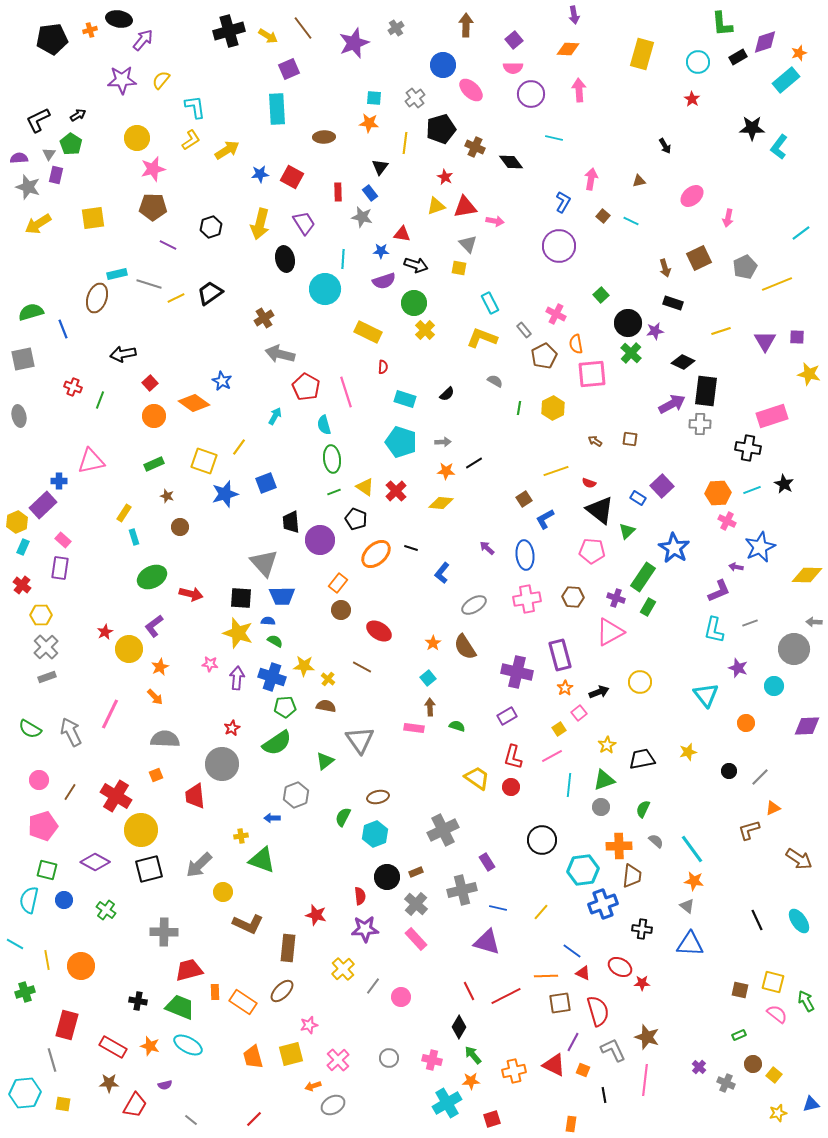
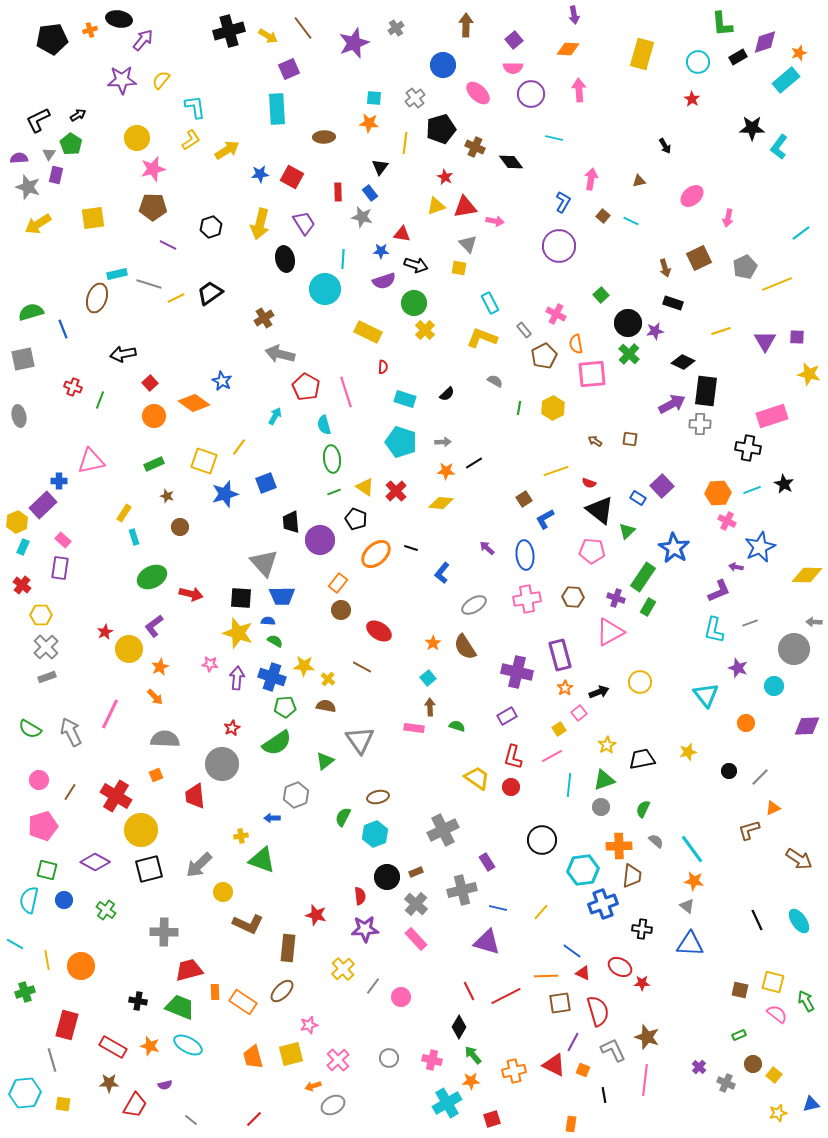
pink ellipse at (471, 90): moved 7 px right, 3 px down
green cross at (631, 353): moved 2 px left, 1 px down
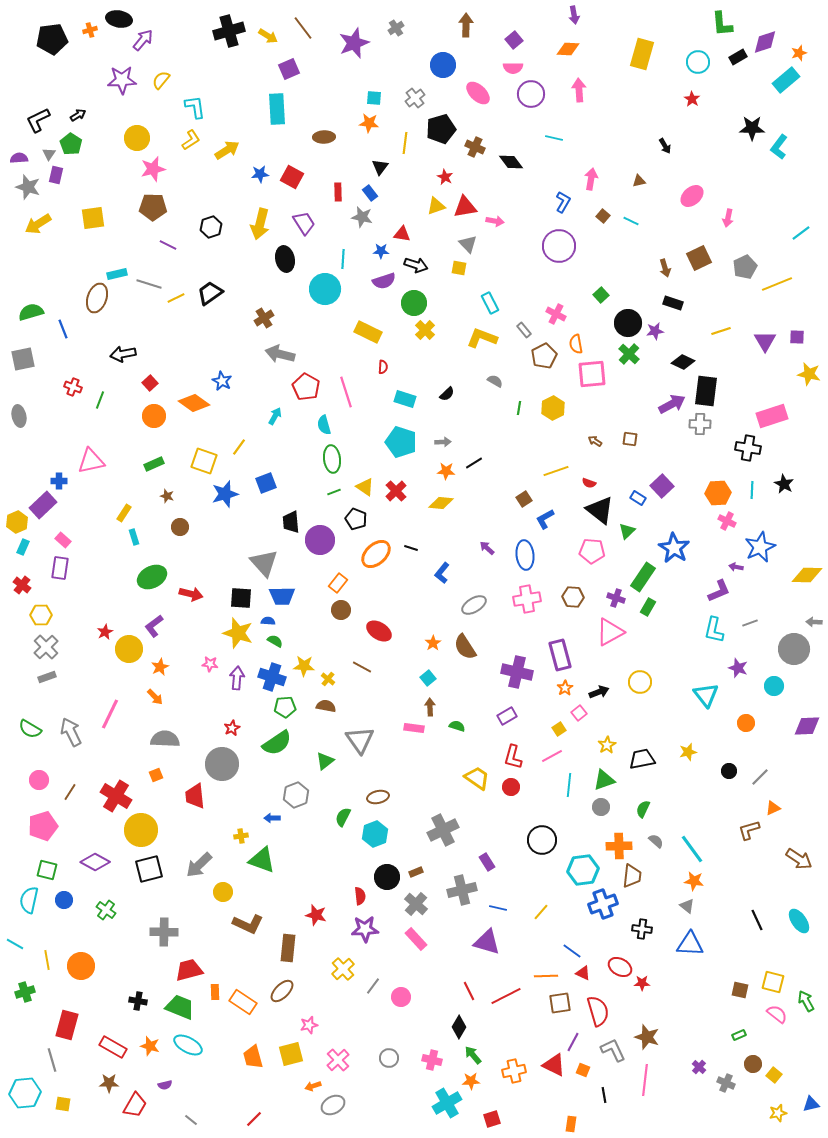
cyan line at (752, 490): rotated 66 degrees counterclockwise
